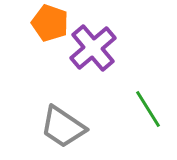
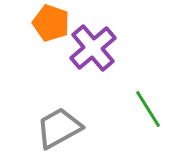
orange pentagon: moved 1 px right
gray trapezoid: moved 4 px left, 1 px down; rotated 117 degrees clockwise
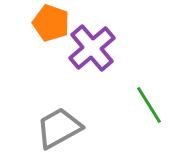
purple cross: moved 1 px left
green line: moved 1 px right, 4 px up
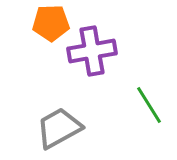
orange pentagon: rotated 21 degrees counterclockwise
purple cross: moved 3 px down; rotated 30 degrees clockwise
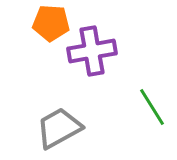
orange pentagon: rotated 6 degrees clockwise
green line: moved 3 px right, 2 px down
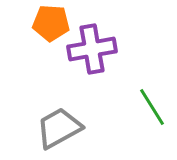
purple cross: moved 2 px up
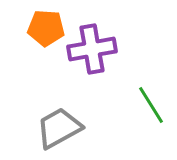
orange pentagon: moved 5 px left, 5 px down
green line: moved 1 px left, 2 px up
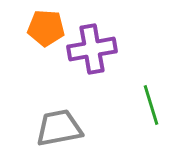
green line: rotated 15 degrees clockwise
gray trapezoid: rotated 18 degrees clockwise
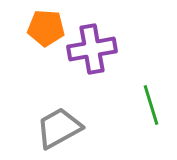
gray trapezoid: rotated 18 degrees counterclockwise
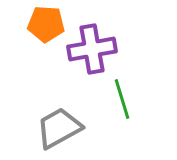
orange pentagon: moved 4 px up
green line: moved 29 px left, 6 px up
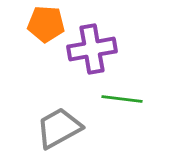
green line: rotated 66 degrees counterclockwise
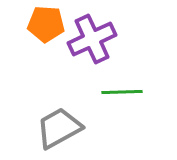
purple cross: moved 10 px up; rotated 15 degrees counterclockwise
green line: moved 7 px up; rotated 9 degrees counterclockwise
